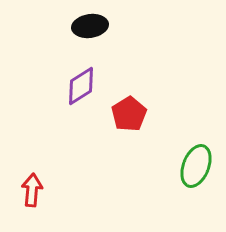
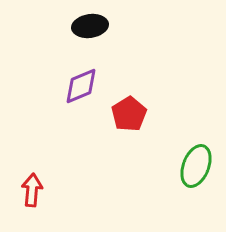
purple diamond: rotated 9 degrees clockwise
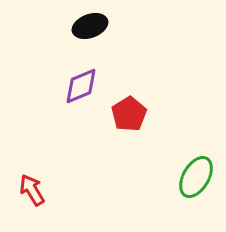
black ellipse: rotated 12 degrees counterclockwise
green ellipse: moved 11 px down; rotated 9 degrees clockwise
red arrow: rotated 36 degrees counterclockwise
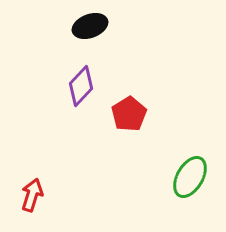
purple diamond: rotated 24 degrees counterclockwise
green ellipse: moved 6 px left
red arrow: moved 5 px down; rotated 48 degrees clockwise
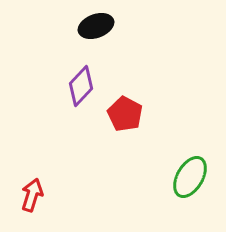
black ellipse: moved 6 px right
red pentagon: moved 4 px left; rotated 12 degrees counterclockwise
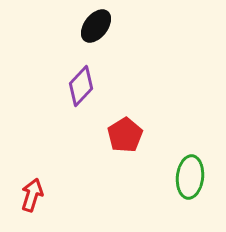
black ellipse: rotated 32 degrees counterclockwise
red pentagon: moved 21 px down; rotated 12 degrees clockwise
green ellipse: rotated 24 degrees counterclockwise
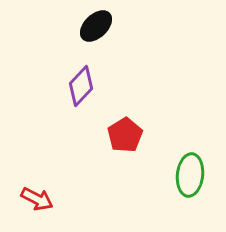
black ellipse: rotated 8 degrees clockwise
green ellipse: moved 2 px up
red arrow: moved 5 px right, 4 px down; rotated 100 degrees clockwise
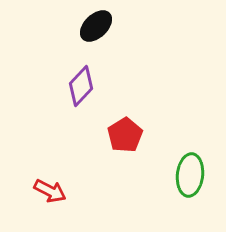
red arrow: moved 13 px right, 8 px up
